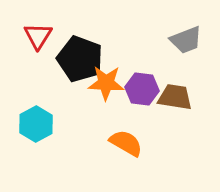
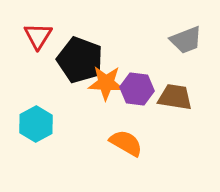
black pentagon: moved 1 px down
purple hexagon: moved 5 px left
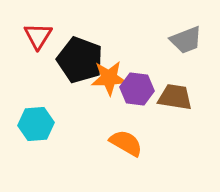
orange star: moved 3 px right, 5 px up; rotated 6 degrees counterclockwise
cyan hexagon: rotated 24 degrees clockwise
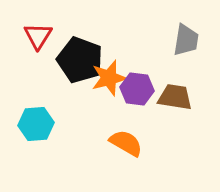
gray trapezoid: rotated 60 degrees counterclockwise
orange star: rotated 12 degrees counterclockwise
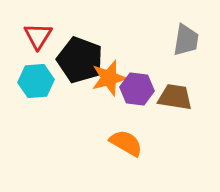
cyan hexagon: moved 43 px up
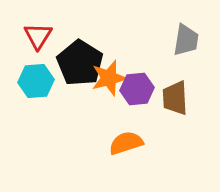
black pentagon: moved 3 px down; rotated 12 degrees clockwise
purple hexagon: rotated 12 degrees counterclockwise
brown trapezoid: moved 1 px down; rotated 102 degrees counterclockwise
orange semicircle: rotated 48 degrees counterclockwise
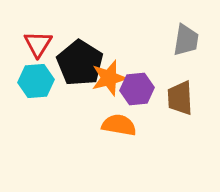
red triangle: moved 8 px down
brown trapezoid: moved 5 px right
orange semicircle: moved 7 px left, 18 px up; rotated 28 degrees clockwise
